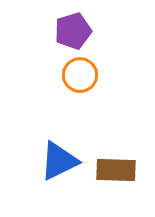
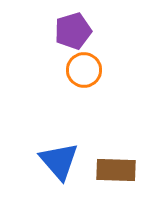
orange circle: moved 4 px right, 5 px up
blue triangle: rotated 45 degrees counterclockwise
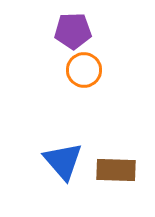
purple pentagon: rotated 15 degrees clockwise
blue triangle: moved 4 px right
